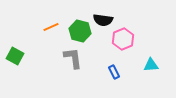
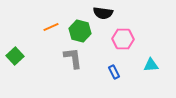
black semicircle: moved 7 px up
pink hexagon: rotated 25 degrees clockwise
green square: rotated 18 degrees clockwise
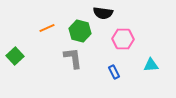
orange line: moved 4 px left, 1 px down
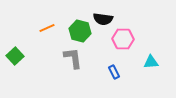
black semicircle: moved 6 px down
cyan triangle: moved 3 px up
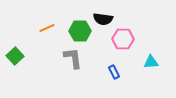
green hexagon: rotated 15 degrees counterclockwise
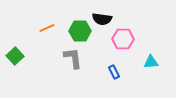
black semicircle: moved 1 px left
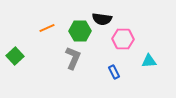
gray L-shape: rotated 30 degrees clockwise
cyan triangle: moved 2 px left, 1 px up
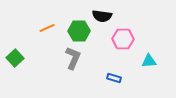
black semicircle: moved 3 px up
green hexagon: moved 1 px left
green square: moved 2 px down
blue rectangle: moved 6 px down; rotated 48 degrees counterclockwise
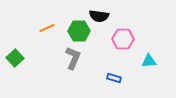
black semicircle: moved 3 px left
